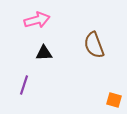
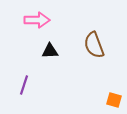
pink arrow: rotated 15 degrees clockwise
black triangle: moved 6 px right, 2 px up
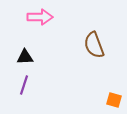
pink arrow: moved 3 px right, 3 px up
black triangle: moved 25 px left, 6 px down
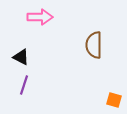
brown semicircle: rotated 20 degrees clockwise
black triangle: moved 4 px left; rotated 30 degrees clockwise
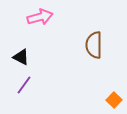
pink arrow: rotated 15 degrees counterclockwise
purple line: rotated 18 degrees clockwise
orange square: rotated 28 degrees clockwise
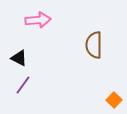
pink arrow: moved 2 px left, 3 px down; rotated 10 degrees clockwise
black triangle: moved 2 px left, 1 px down
purple line: moved 1 px left
